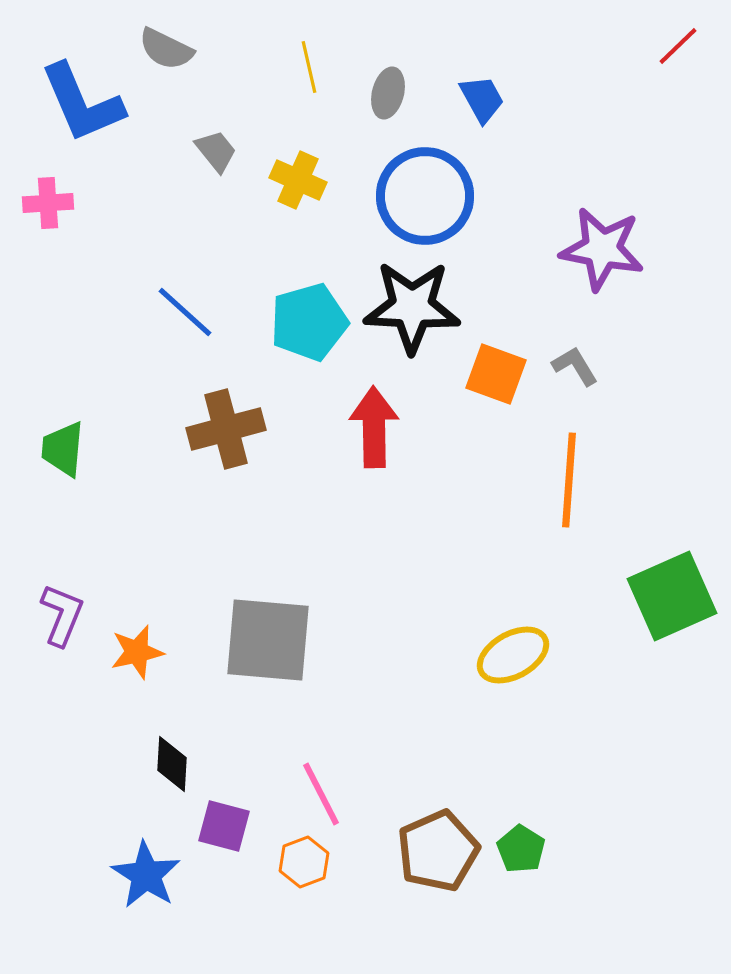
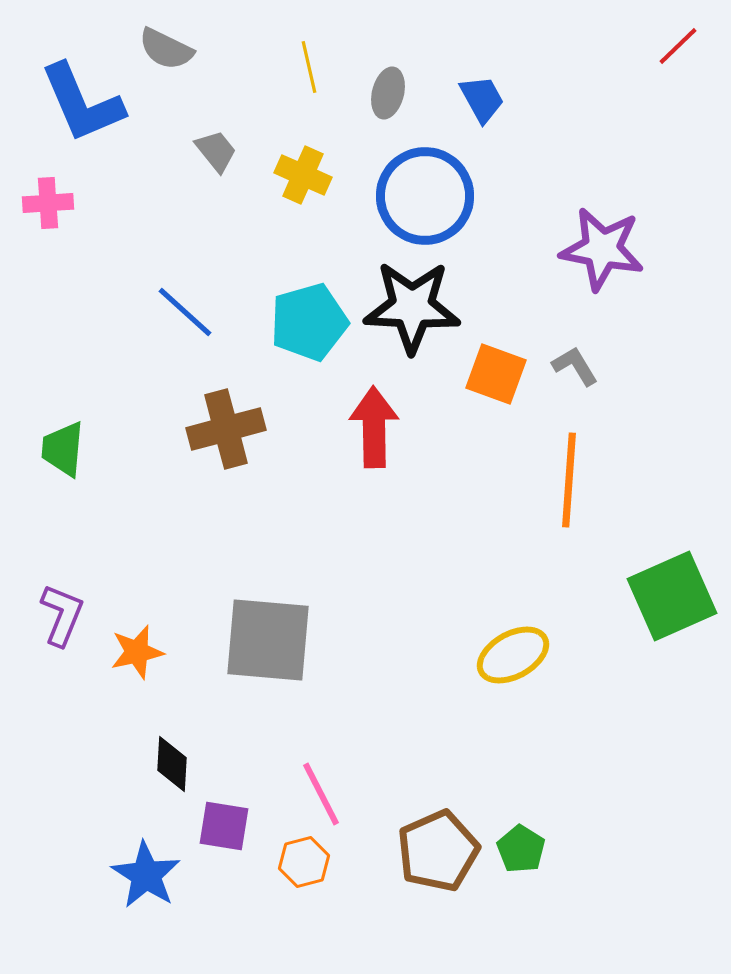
yellow cross: moved 5 px right, 5 px up
purple square: rotated 6 degrees counterclockwise
orange hexagon: rotated 6 degrees clockwise
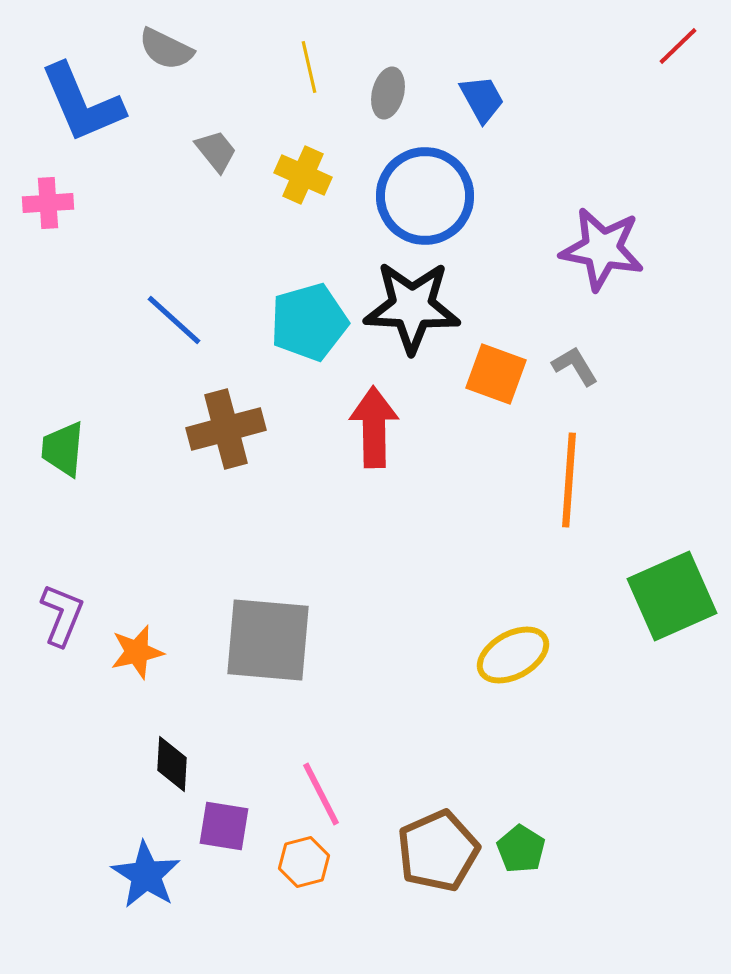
blue line: moved 11 px left, 8 px down
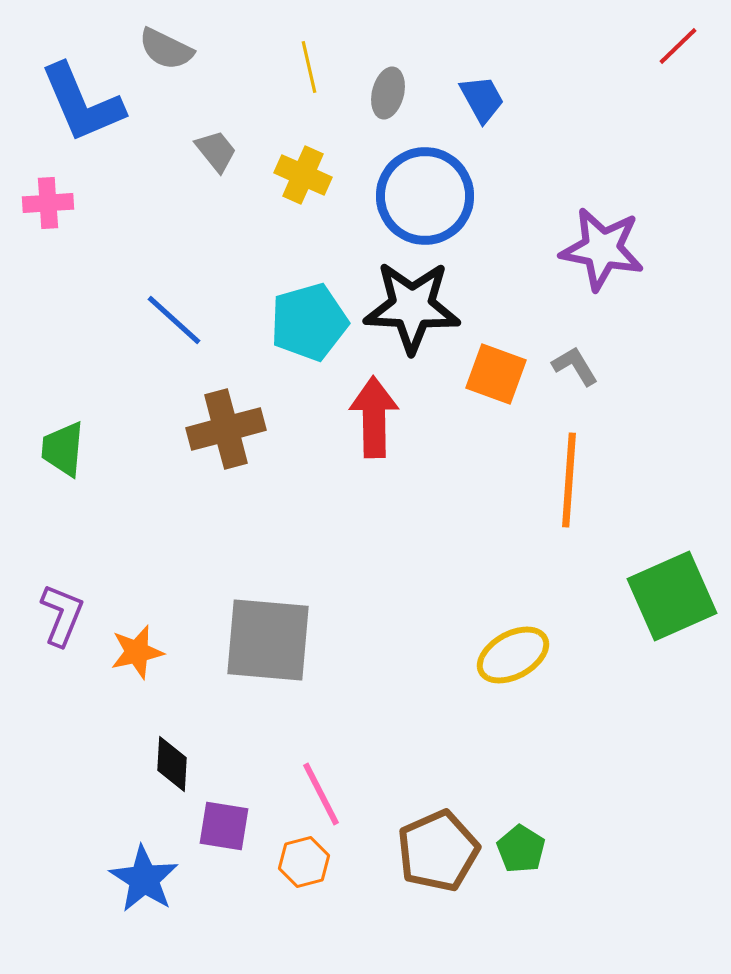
red arrow: moved 10 px up
blue star: moved 2 px left, 4 px down
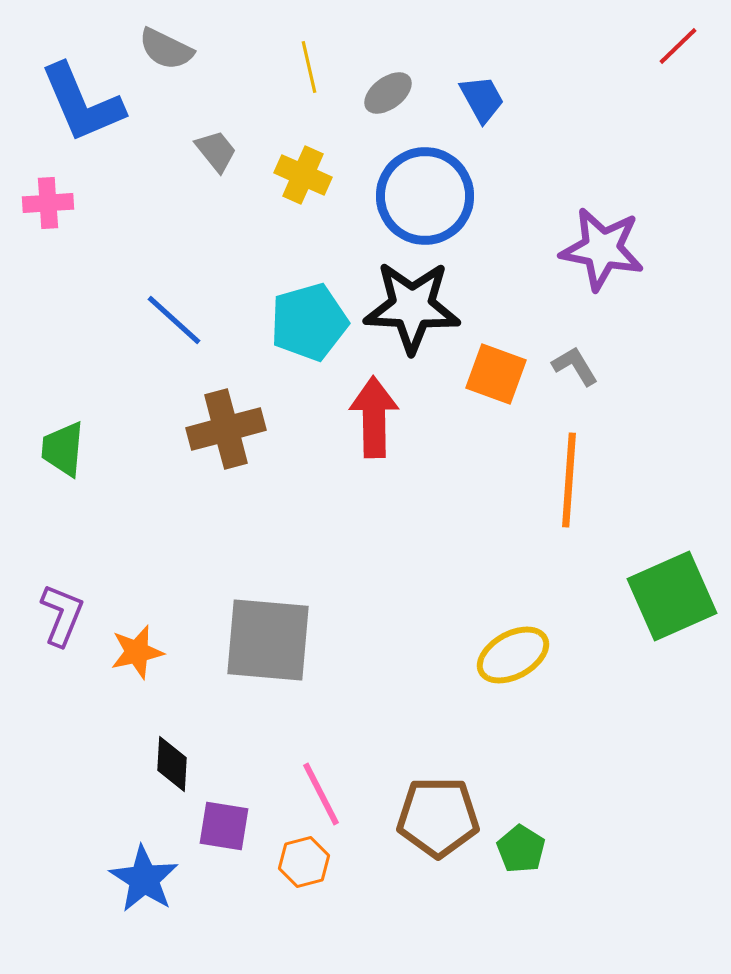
gray ellipse: rotated 39 degrees clockwise
brown pentagon: moved 34 px up; rotated 24 degrees clockwise
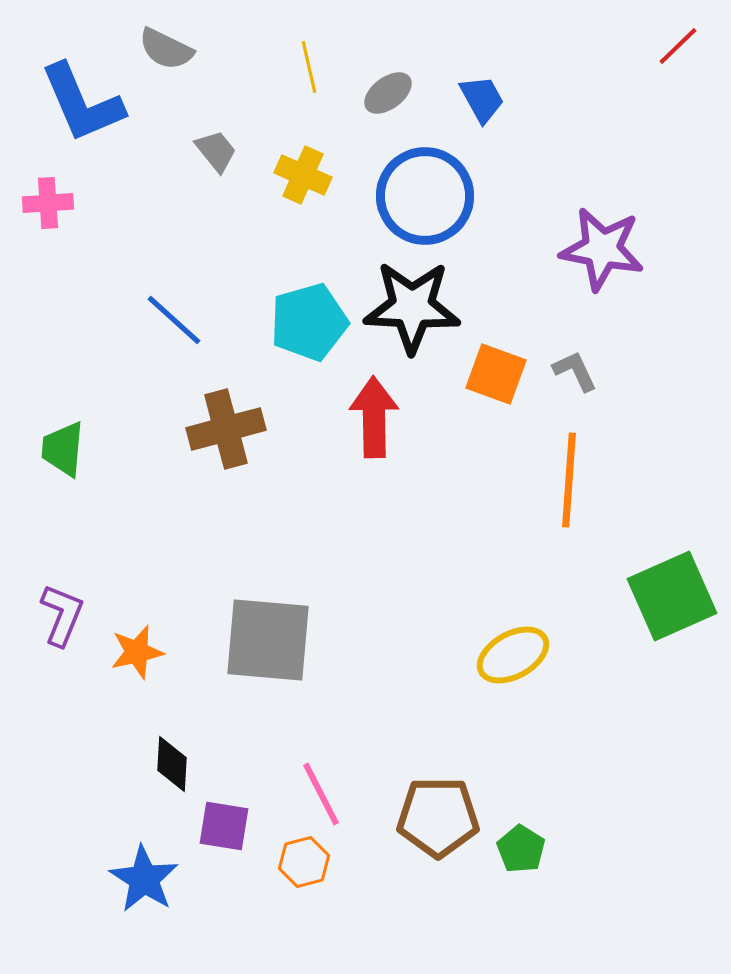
gray L-shape: moved 5 px down; rotated 6 degrees clockwise
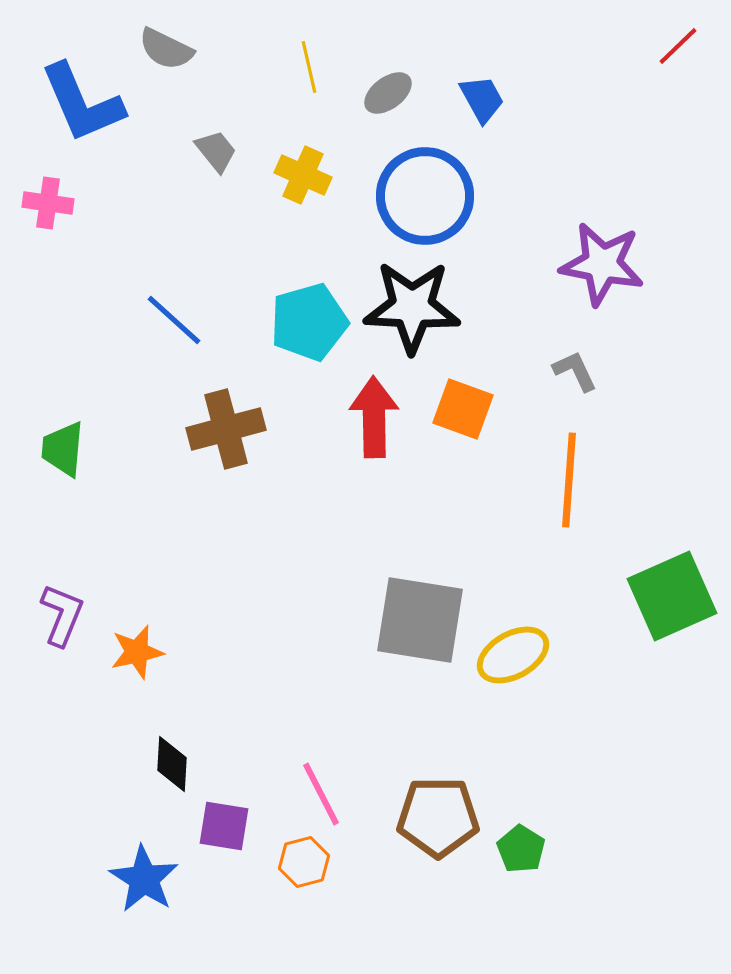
pink cross: rotated 12 degrees clockwise
purple star: moved 15 px down
orange square: moved 33 px left, 35 px down
gray square: moved 152 px right, 20 px up; rotated 4 degrees clockwise
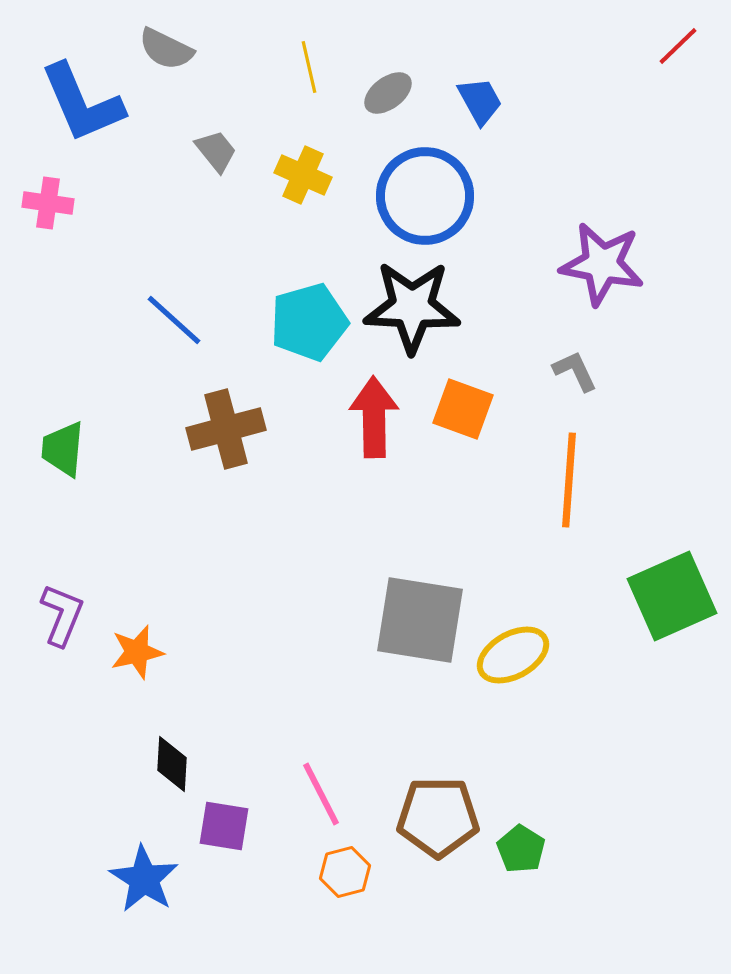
blue trapezoid: moved 2 px left, 2 px down
orange hexagon: moved 41 px right, 10 px down
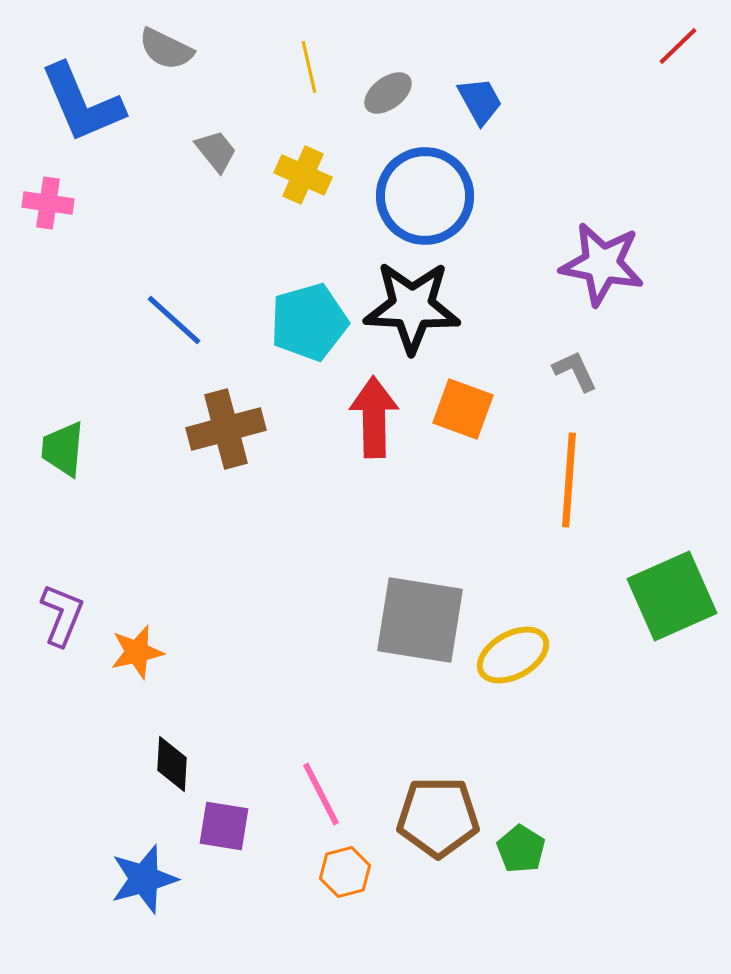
blue star: rotated 24 degrees clockwise
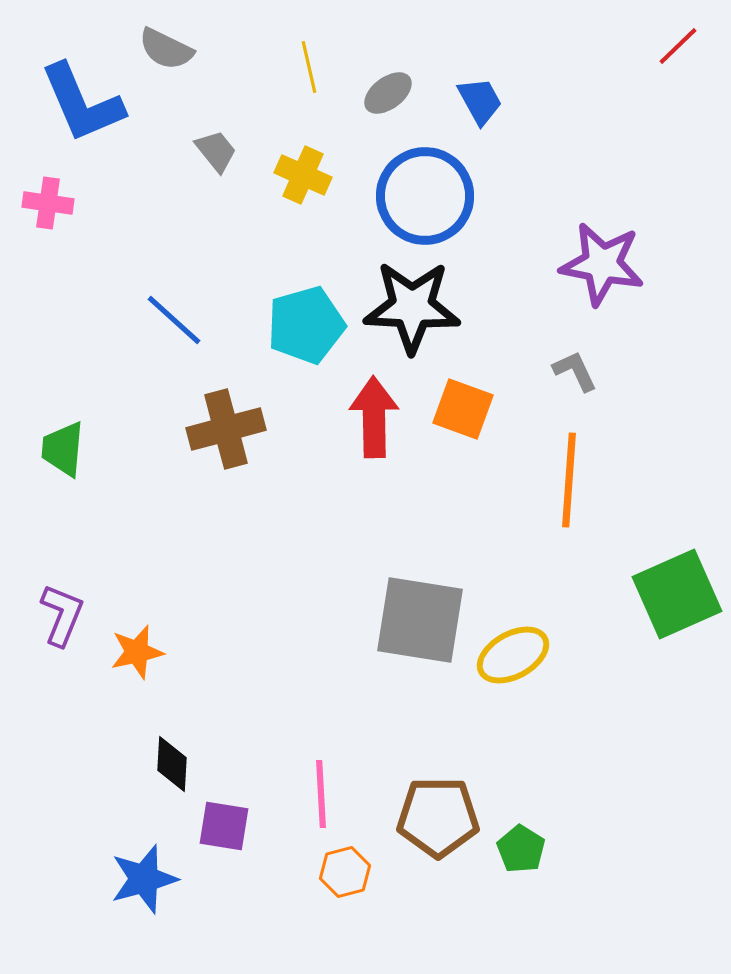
cyan pentagon: moved 3 px left, 3 px down
green square: moved 5 px right, 2 px up
pink line: rotated 24 degrees clockwise
